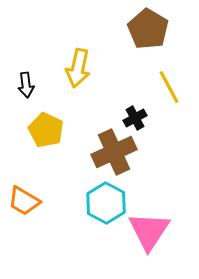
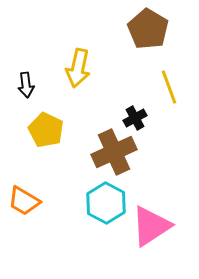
yellow line: rotated 8 degrees clockwise
pink triangle: moved 2 px right, 5 px up; rotated 24 degrees clockwise
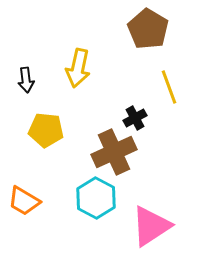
black arrow: moved 5 px up
yellow pentagon: rotated 20 degrees counterclockwise
cyan hexagon: moved 10 px left, 5 px up
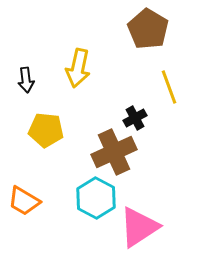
pink triangle: moved 12 px left, 1 px down
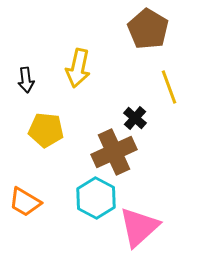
black cross: rotated 20 degrees counterclockwise
orange trapezoid: moved 1 px right, 1 px down
pink triangle: rotated 9 degrees counterclockwise
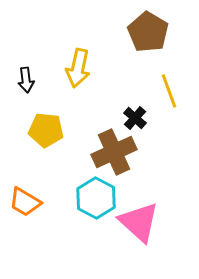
brown pentagon: moved 3 px down
yellow line: moved 4 px down
pink triangle: moved 5 px up; rotated 36 degrees counterclockwise
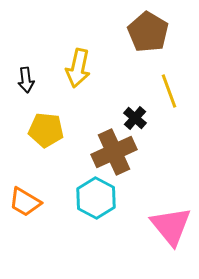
pink triangle: moved 32 px right, 4 px down; rotated 9 degrees clockwise
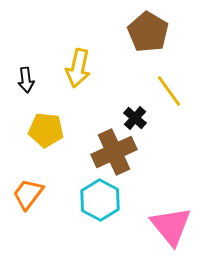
yellow line: rotated 16 degrees counterclockwise
cyan hexagon: moved 4 px right, 2 px down
orange trapezoid: moved 3 px right, 8 px up; rotated 96 degrees clockwise
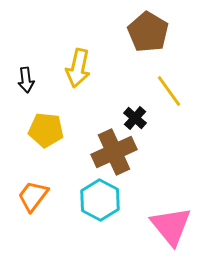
orange trapezoid: moved 5 px right, 2 px down
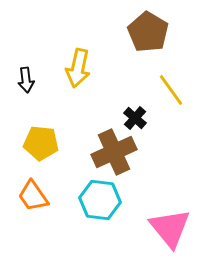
yellow line: moved 2 px right, 1 px up
yellow pentagon: moved 5 px left, 13 px down
orange trapezoid: rotated 72 degrees counterclockwise
cyan hexagon: rotated 21 degrees counterclockwise
pink triangle: moved 1 px left, 2 px down
